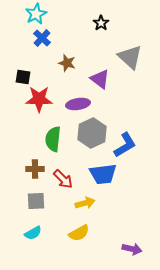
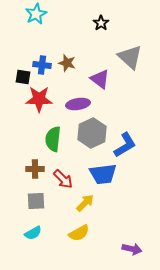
blue cross: moved 27 px down; rotated 36 degrees counterclockwise
yellow arrow: rotated 30 degrees counterclockwise
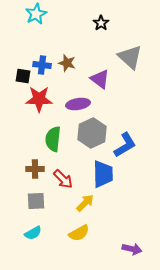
black square: moved 1 px up
blue trapezoid: rotated 84 degrees counterclockwise
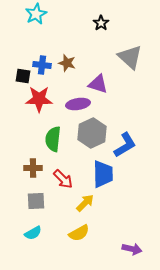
purple triangle: moved 2 px left, 5 px down; rotated 20 degrees counterclockwise
brown cross: moved 2 px left, 1 px up
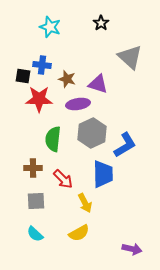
cyan star: moved 14 px right, 13 px down; rotated 25 degrees counterclockwise
brown star: moved 16 px down
yellow arrow: rotated 108 degrees clockwise
cyan semicircle: moved 2 px right, 1 px down; rotated 72 degrees clockwise
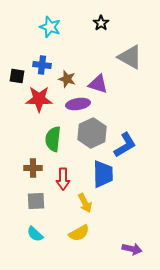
gray triangle: rotated 12 degrees counterclockwise
black square: moved 6 px left
red arrow: rotated 45 degrees clockwise
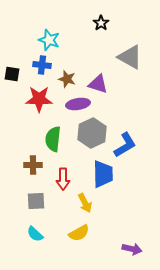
cyan star: moved 1 px left, 13 px down
black square: moved 5 px left, 2 px up
brown cross: moved 3 px up
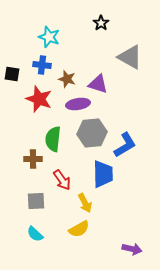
cyan star: moved 3 px up
red star: rotated 20 degrees clockwise
gray hexagon: rotated 20 degrees clockwise
brown cross: moved 6 px up
red arrow: moved 1 px left, 1 px down; rotated 35 degrees counterclockwise
yellow semicircle: moved 4 px up
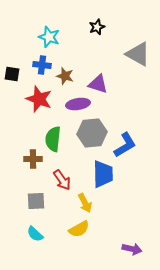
black star: moved 4 px left, 4 px down; rotated 14 degrees clockwise
gray triangle: moved 8 px right, 3 px up
brown star: moved 2 px left, 3 px up
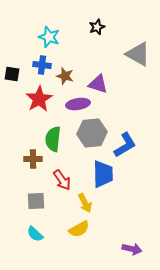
red star: rotated 20 degrees clockwise
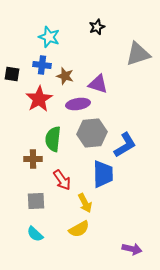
gray triangle: rotated 48 degrees counterclockwise
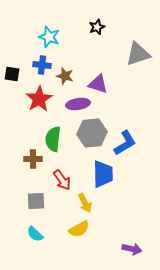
blue L-shape: moved 2 px up
